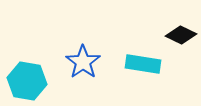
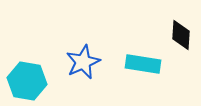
black diamond: rotated 68 degrees clockwise
blue star: rotated 12 degrees clockwise
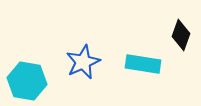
black diamond: rotated 16 degrees clockwise
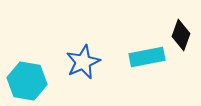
cyan rectangle: moved 4 px right, 7 px up; rotated 20 degrees counterclockwise
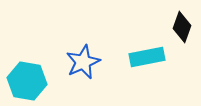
black diamond: moved 1 px right, 8 px up
